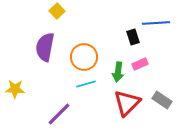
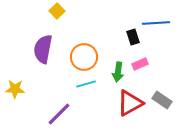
purple semicircle: moved 2 px left, 2 px down
red triangle: moved 3 px right; rotated 16 degrees clockwise
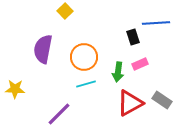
yellow square: moved 8 px right
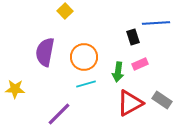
purple semicircle: moved 2 px right, 3 px down
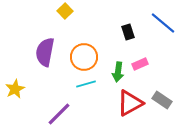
blue line: moved 7 px right; rotated 44 degrees clockwise
black rectangle: moved 5 px left, 5 px up
yellow star: rotated 30 degrees counterclockwise
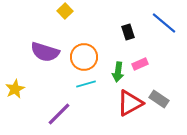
blue line: moved 1 px right
purple semicircle: rotated 84 degrees counterclockwise
gray rectangle: moved 3 px left, 1 px up
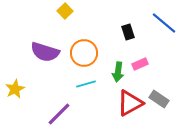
orange circle: moved 4 px up
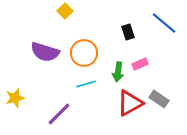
yellow star: moved 9 px down; rotated 12 degrees clockwise
